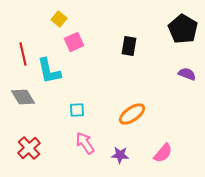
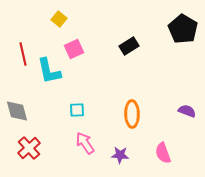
pink square: moved 7 px down
black rectangle: rotated 48 degrees clockwise
purple semicircle: moved 37 px down
gray diamond: moved 6 px left, 14 px down; rotated 15 degrees clockwise
orange ellipse: rotated 56 degrees counterclockwise
pink semicircle: rotated 120 degrees clockwise
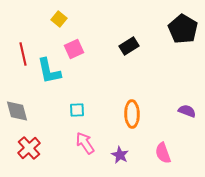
purple star: rotated 24 degrees clockwise
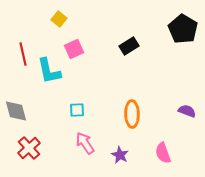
gray diamond: moved 1 px left
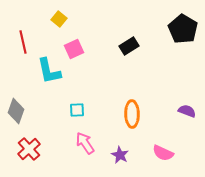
red line: moved 12 px up
gray diamond: rotated 35 degrees clockwise
red cross: moved 1 px down
pink semicircle: rotated 45 degrees counterclockwise
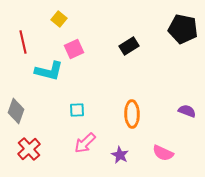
black pentagon: rotated 20 degrees counterclockwise
cyan L-shape: rotated 64 degrees counterclockwise
pink arrow: rotated 100 degrees counterclockwise
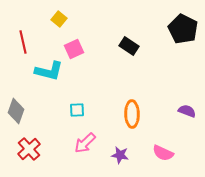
black pentagon: rotated 16 degrees clockwise
black rectangle: rotated 66 degrees clockwise
purple star: rotated 18 degrees counterclockwise
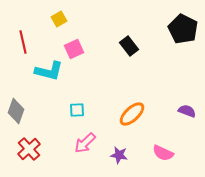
yellow square: rotated 21 degrees clockwise
black rectangle: rotated 18 degrees clockwise
orange ellipse: rotated 48 degrees clockwise
purple star: moved 1 px left
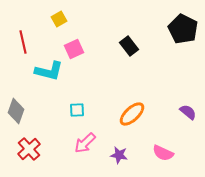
purple semicircle: moved 1 px right, 1 px down; rotated 18 degrees clockwise
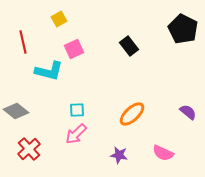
gray diamond: rotated 70 degrees counterclockwise
pink arrow: moved 9 px left, 9 px up
